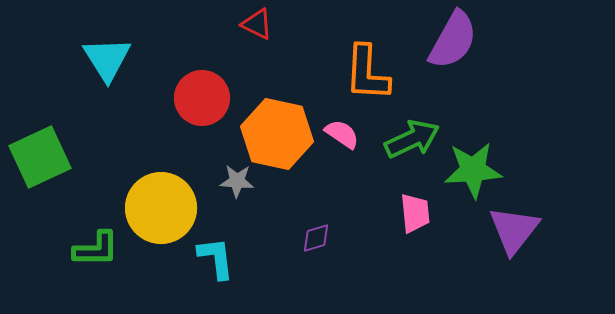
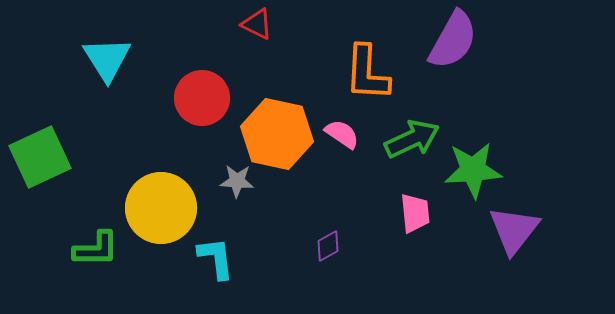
purple diamond: moved 12 px right, 8 px down; rotated 12 degrees counterclockwise
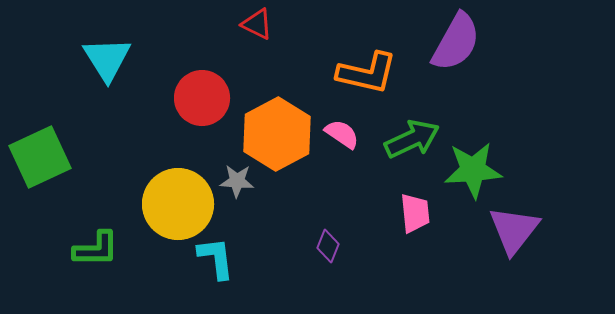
purple semicircle: moved 3 px right, 2 px down
orange L-shape: rotated 80 degrees counterclockwise
orange hexagon: rotated 20 degrees clockwise
yellow circle: moved 17 px right, 4 px up
purple diamond: rotated 40 degrees counterclockwise
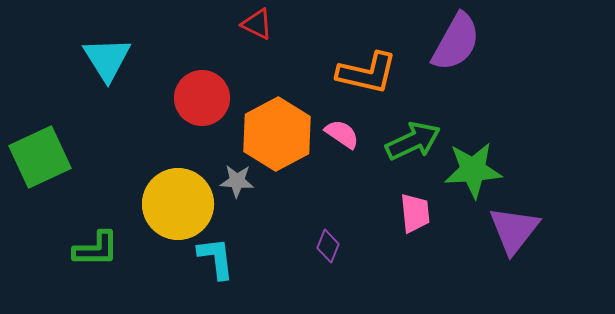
green arrow: moved 1 px right, 2 px down
